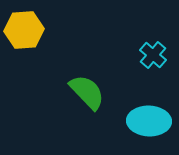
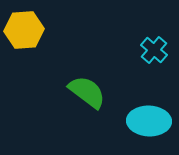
cyan cross: moved 1 px right, 5 px up
green semicircle: rotated 9 degrees counterclockwise
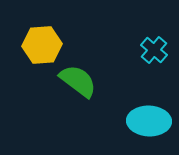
yellow hexagon: moved 18 px right, 15 px down
green semicircle: moved 9 px left, 11 px up
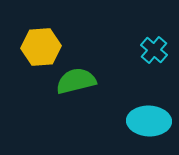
yellow hexagon: moved 1 px left, 2 px down
green semicircle: moved 2 px left; rotated 51 degrees counterclockwise
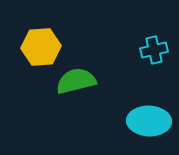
cyan cross: rotated 36 degrees clockwise
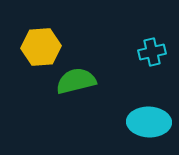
cyan cross: moved 2 px left, 2 px down
cyan ellipse: moved 1 px down
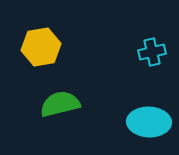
yellow hexagon: rotated 6 degrees counterclockwise
green semicircle: moved 16 px left, 23 px down
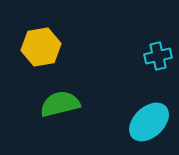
cyan cross: moved 6 px right, 4 px down
cyan ellipse: rotated 45 degrees counterclockwise
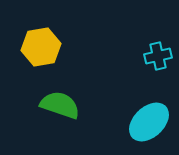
green semicircle: moved 1 px down; rotated 33 degrees clockwise
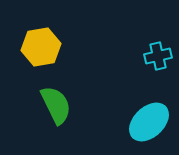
green semicircle: moved 4 px left; rotated 45 degrees clockwise
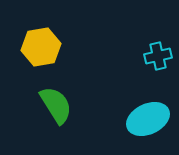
green semicircle: rotated 6 degrees counterclockwise
cyan ellipse: moved 1 px left, 3 px up; rotated 18 degrees clockwise
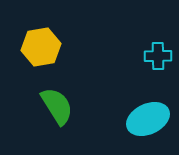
cyan cross: rotated 12 degrees clockwise
green semicircle: moved 1 px right, 1 px down
